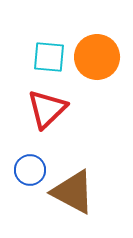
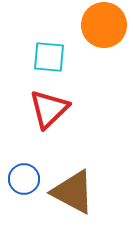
orange circle: moved 7 px right, 32 px up
red triangle: moved 2 px right
blue circle: moved 6 px left, 9 px down
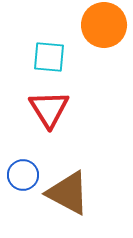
red triangle: rotated 18 degrees counterclockwise
blue circle: moved 1 px left, 4 px up
brown triangle: moved 5 px left, 1 px down
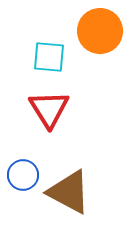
orange circle: moved 4 px left, 6 px down
brown triangle: moved 1 px right, 1 px up
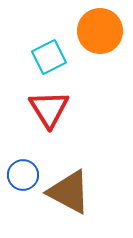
cyan square: rotated 32 degrees counterclockwise
